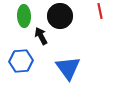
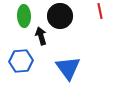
black arrow: rotated 12 degrees clockwise
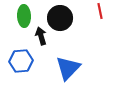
black circle: moved 2 px down
blue triangle: rotated 20 degrees clockwise
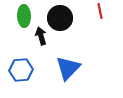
blue hexagon: moved 9 px down
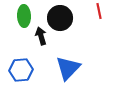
red line: moved 1 px left
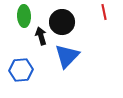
red line: moved 5 px right, 1 px down
black circle: moved 2 px right, 4 px down
blue triangle: moved 1 px left, 12 px up
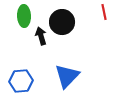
blue triangle: moved 20 px down
blue hexagon: moved 11 px down
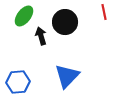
green ellipse: rotated 40 degrees clockwise
black circle: moved 3 px right
blue hexagon: moved 3 px left, 1 px down
